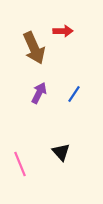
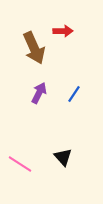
black triangle: moved 2 px right, 5 px down
pink line: rotated 35 degrees counterclockwise
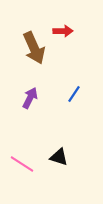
purple arrow: moved 9 px left, 5 px down
black triangle: moved 4 px left; rotated 30 degrees counterclockwise
pink line: moved 2 px right
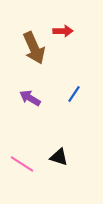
purple arrow: rotated 85 degrees counterclockwise
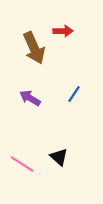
black triangle: rotated 24 degrees clockwise
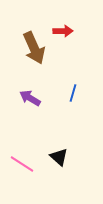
blue line: moved 1 px left, 1 px up; rotated 18 degrees counterclockwise
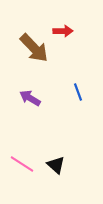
brown arrow: rotated 20 degrees counterclockwise
blue line: moved 5 px right, 1 px up; rotated 36 degrees counterclockwise
black triangle: moved 3 px left, 8 px down
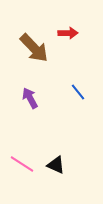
red arrow: moved 5 px right, 2 px down
blue line: rotated 18 degrees counterclockwise
purple arrow: rotated 30 degrees clockwise
black triangle: rotated 18 degrees counterclockwise
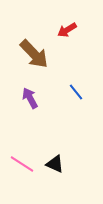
red arrow: moved 1 px left, 3 px up; rotated 150 degrees clockwise
brown arrow: moved 6 px down
blue line: moved 2 px left
black triangle: moved 1 px left, 1 px up
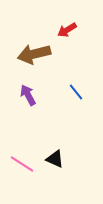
brown arrow: rotated 120 degrees clockwise
purple arrow: moved 2 px left, 3 px up
black triangle: moved 5 px up
